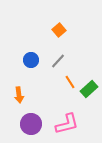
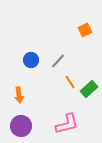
orange square: moved 26 px right; rotated 16 degrees clockwise
purple circle: moved 10 px left, 2 px down
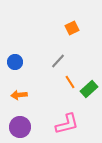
orange square: moved 13 px left, 2 px up
blue circle: moved 16 px left, 2 px down
orange arrow: rotated 91 degrees clockwise
purple circle: moved 1 px left, 1 px down
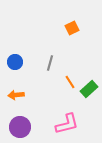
gray line: moved 8 px left, 2 px down; rotated 28 degrees counterclockwise
orange arrow: moved 3 px left
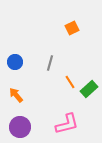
orange arrow: rotated 56 degrees clockwise
